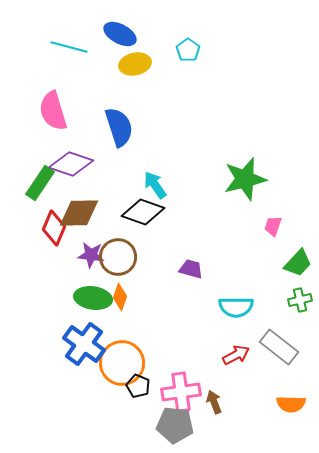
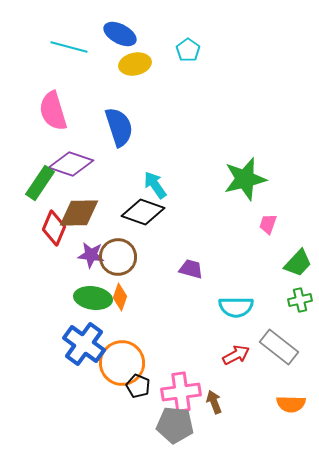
pink trapezoid: moved 5 px left, 2 px up
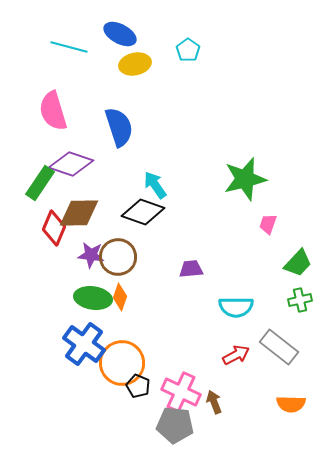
purple trapezoid: rotated 20 degrees counterclockwise
pink cross: rotated 33 degrees clockwise
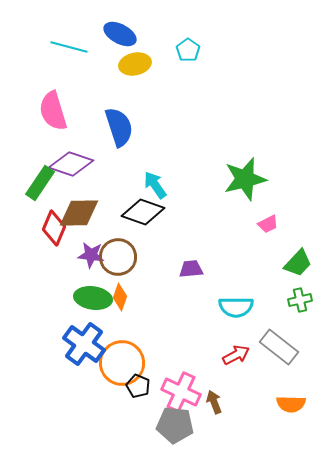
pink trapezoid: rotated 135 degrees counterclockwise
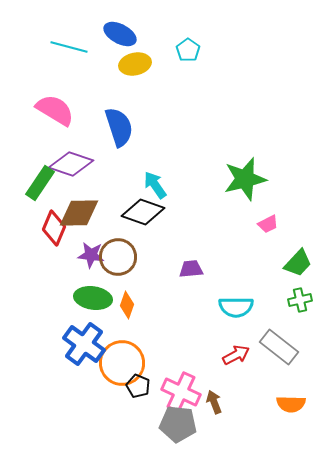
pink semicircle: moved 2 px right, 1 px up; rotated 138 degrees clockwise
orange diamond: moved 7 px right, 8 px down
gray pentagon: moved 3 px right, 1 px up
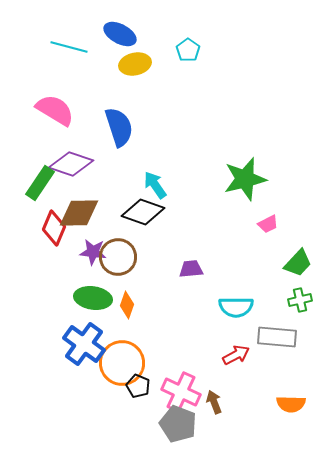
purple star: moved 2 px right, 3 px up
gray rectangle: moved 2 px left, 10 px up; rotated 33 degrees counterclockwise
gray pentagon: rotated 15 degrees clockwise
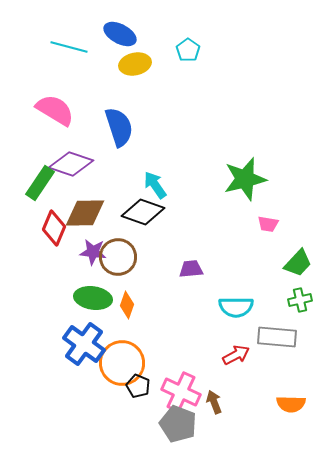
brown diamond: moved 6 px right
pink trapezoid: rotated 35 degrees clockwise
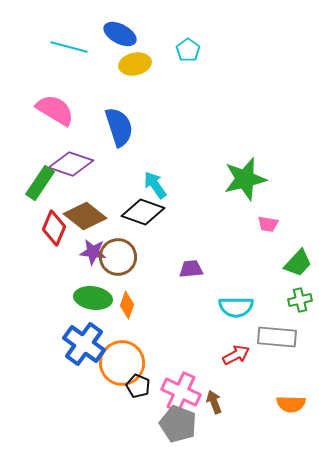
brown diamond: moved 3 px down; rotated 39 degrees clockwise
